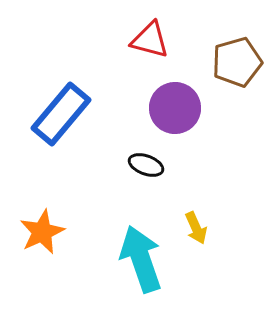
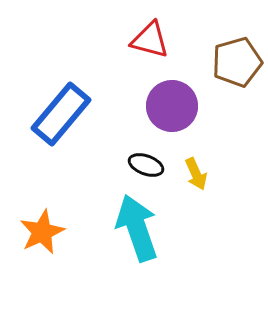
purple circle: moved 3 px left, 2 px up
yellow arrow: moved 54 px up
cyan arrow: moved 4 px left, 31 px up
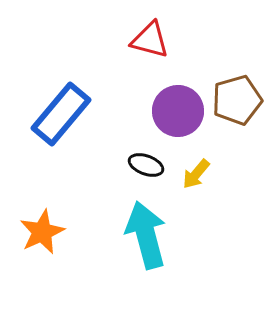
brown pentagon: moved 38 px down
purple circle: moved 6 px right, 5 px down
yellow arrow: rotated 64 degrees clockwise
cyan arrow: moved 9 px right, 7 px down; rotated 4 degrees clockwise
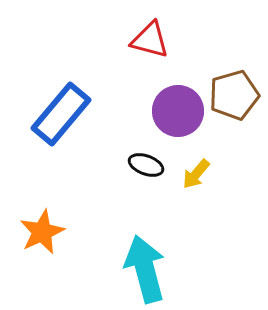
brown pentagon: moved 3 px left, 5 px up
cyan arrow: moved 1 px left, 34 px down
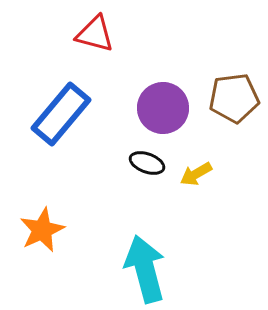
red triangle: moved 55 px left, 6 px up
brown pentagon: moved 3 px down; rotated 9 degrees clockwise
purple circle: moved 15 px left, 3 px up
black ellipse: moved 1 px right, 2 px up
yellow arrow: rotated 20 degrees clockwise
orange star: moved 2 px up
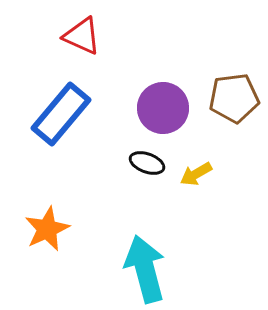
red triangle: moved 13 px left, 2 px down; rotated 9 degrees clockwise
orange star: moved 5 px right, 1 px up
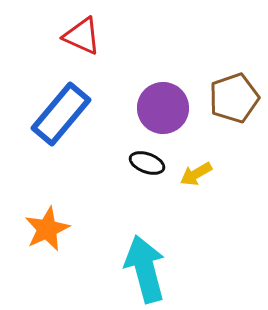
brown pentagon: rotated 12 degrees counterclockwise
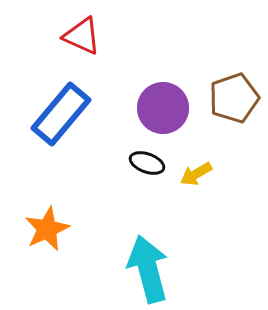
cyan arrow: moved 3 px right
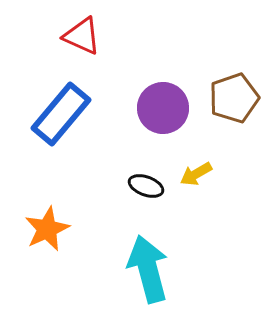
black ellipse: moved 1 px left, 23 px down
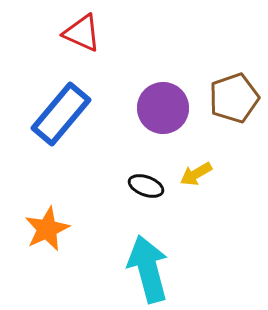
red triangle: moved 3 px up
